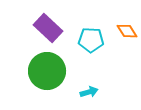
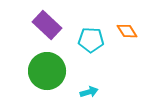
purple rectangle: moved 1 px left, 3 px up
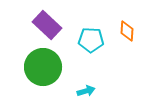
orange diamond: rotated 35 degrees clockwise
green circle: moved 4 px left, 4 px up
cyan arrow: moved 3 px left, 1 px up
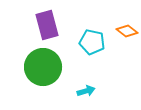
purple rectangle: rotated 32 degrees clockwise
orange diamond: rotated 55 degrees counterclockwise
cyan pentagon: moved 1 px right, 2 px down; rotated 10 degrees clockwise
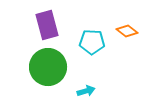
cyan pentagon: rotated 10 degrees counterclockwise
green circle: moved 5 px right
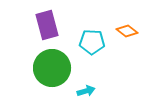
green circle: moved 4 px right, 1 px down
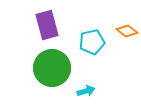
cyan pentagon: rotated 15 degrees counterclockwise
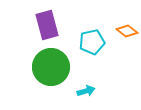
green circle: moved 1 px left, 1 px up
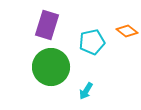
purple rectangle: rotated 32 degrees clockwise
cyan arrow: rotated 138 degrees clockwise
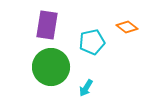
purple rectangle: rotated 8 degrees counterclockwise
orange diamond: moved 4 px up
cyan arrow: moved 3 px up
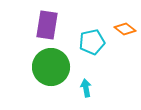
orange diamond: moved 2 px left, 2 px down
cyan arrow: rotated 138 degrees clockwise
